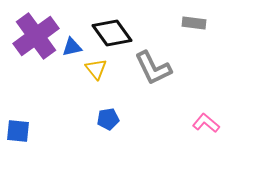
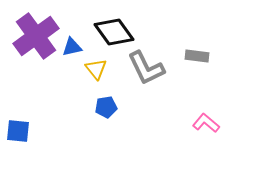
gray rectangle: moved 3 px right, 33 px down
black diamond: moved 2 px right, 1 px up
gray L-shape: moved 7 px left
blue pentagon: moved 2 px left, 12 px up
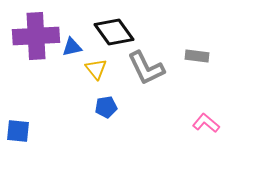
purple cross: rotated 33 degrees clockwise
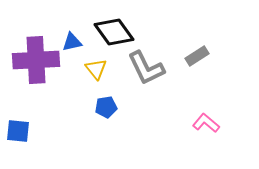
purple cross: moved 24 px down
blue triangle: moved 5 px up
gray rectangle: rotated 40 degrees counterclockwise
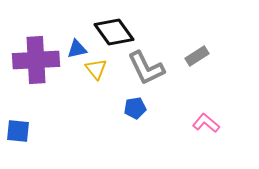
blue triangle: moved 5 px right, 7 px down
blue pentagon: moved 29 px right, 1 px down
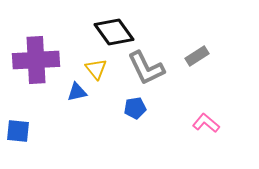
blue triangle: moved 43 px down
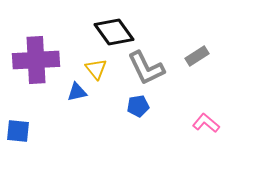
blue pentagon: moved 3 px right, 2 px up
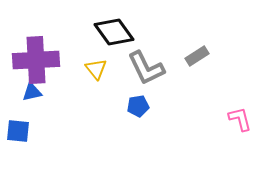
blue triangle: moved 45 px left
pink L-shape: moved 34 px right, 4 px up; rotated 36 degrees clockwise
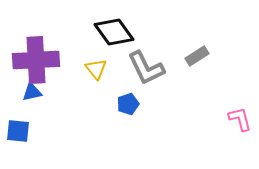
blue pentagon: moved 10 px left, 2 px up; rotated 10 degrees counterclockwise
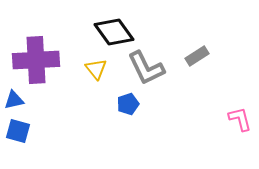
blue triangle: moved 18 px left, 8 px down
blue square: rotated 10 degrees clockwise
